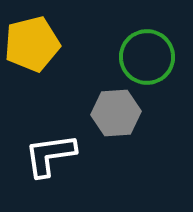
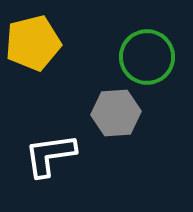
yellow pentagon: moved 1 px right, 1 px up
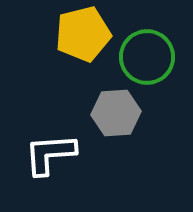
yellow pentagon: moved 50 px right, 9 px up
white L-shape: moved 1 px up; rotated 4 degrees clockwise
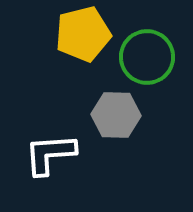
gray hexagon: moved 2 px down; rotated 6 degrees clockwise
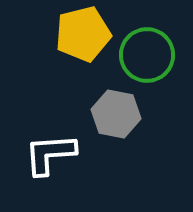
green circle: moved 2 px up
gray hexagon: moved 1 px up; rotated 9 degrees clockwise
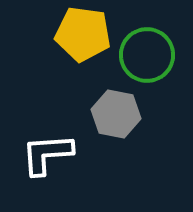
yellow pentagon: rotated 22 degrees clockwise
white L-shape: moved 3 px left
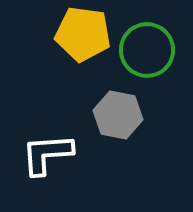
green circle: moved 5 px up
gray hexagon: moved 2 px right, 1 px down
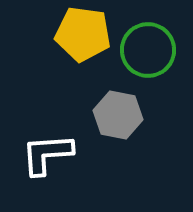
green circle: moved 1 px right
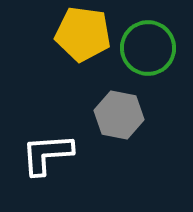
green circle: moved 2 px up
gray hexagon: moved 1 px right
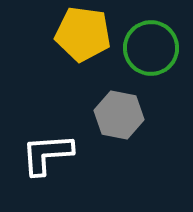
green circle: moved 3 px right
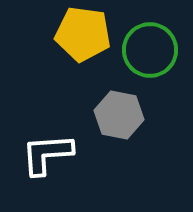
green circle: moved 1 px left, 2 px down
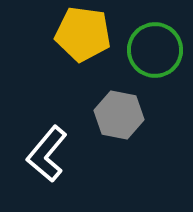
green circle: moved 5 px right
white L-shape: rotated 46 degrees counterclockwise
